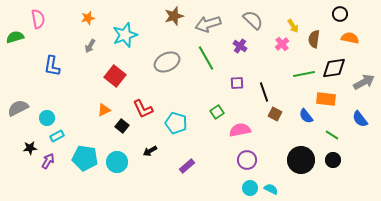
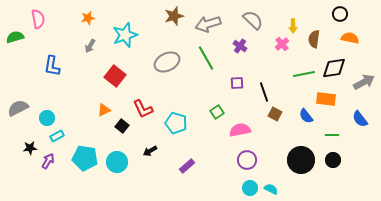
yellow arrow at (293, 26): rotated 32 degrees clockwise
green line at (332, 135): rotated 32 degrees counterclockwise
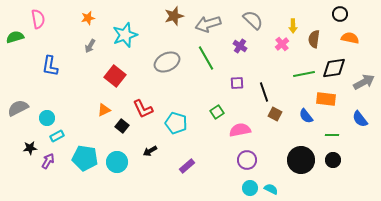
blue L-shape at (52, 66): moved 2 px left
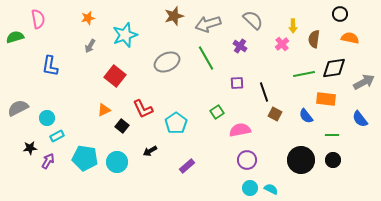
cyan pentagon at (176, 123): rotated 20 degrees clockwise
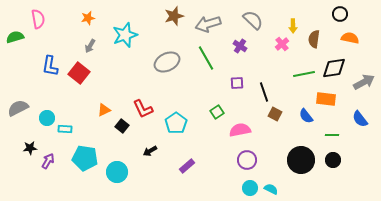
red square at (115, 76): moved 36 px left, 3 px up
cyan rectangle at (57, 136): moved 8 px right, 7 px up; rotated 32 degrees clockwise
cyan circle at (117, 162): moved 10 px down
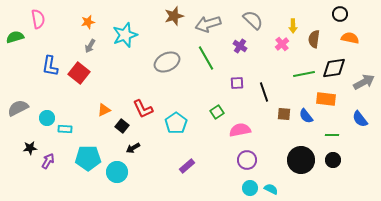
orange star at (88, 18): moved 4 px down
brown square at (275, 114): moved 9 px right; rotated 24 degrees counterclockwise
black arrow at (150, 151): moved 17 px left, 3 px up
cyan pentagon at (85, 158): moved 3 px right; rotated 10 degrees counterclockwise
